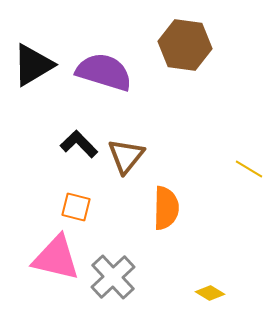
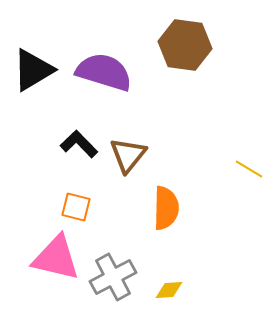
black triangle: moved 5 px down
brown triangle: moved 2 px right, 1 px up
gray cross: rotated 15 degrees clockwise
yellow diamond: moved 41 px left, 3 px up; rotated 36 degrees counterclockwise
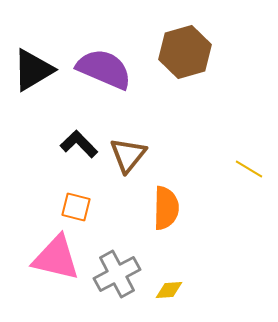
brown hexagon: moved 7 px down; rotated 24 degrees counterclockwise
purple semicircle: moved 3 px up; rotated 6 degrees clockwise
gray cross: moved 4 px right, 3 px up
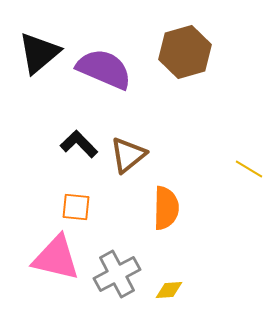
black triangle: moved 6 px right, 17 px up; rotated 9 degrees counterclockwise
brown triangle: rotated 12 degrees clockwise
orange square: rotated 8 degrees counterclockwise
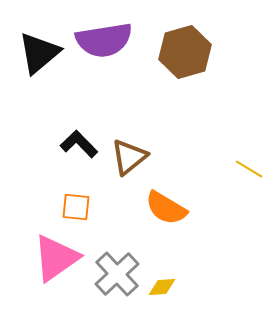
purple semicircle: moved 29 px up; rotated 148 degrees clockwise
brown triangle: moved 1 px right, 2 px down
orange semicircle: rotated 120 degrees clockwise
pink triangle: rotated 48 degrees counterclockwise
gray cross: rotated 15 degrees counterclockwise
yellow diamond: moved 7 px left, 3 px up
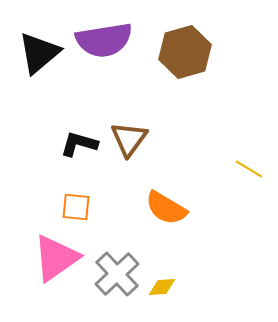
black L-shape: rotated 30 degrees counterclockwise
brown triangle: moved 18 px up; rotated 15 degrees counterclockwise
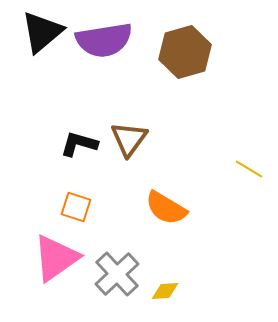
black triangle: moved 3 px right, 21 px up
orange square: rotated 12 degrees clockwise
yellow diamond: moved 3 px right, 4 px down
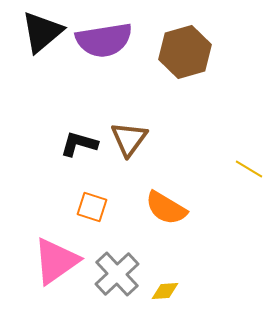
orange square: moved 16 px right
pink triangle: moved 3 px down
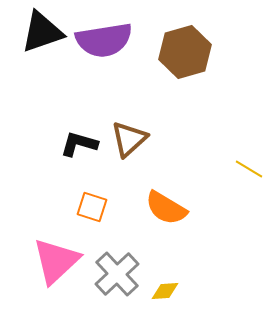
black triangle: rotated 21 degrees clockwise
brown triangle: rotated 12 degrees clockwise
pink triangle: rotated 8 degrees counterclockwise
